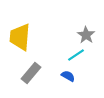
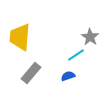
gray star: moved 4 px right, 2 px down
blue semicircle: rotated 48 degrees counterclockwise
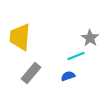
gray star: moved 1 px down
cyan line: moved 1 px down; rotated 12 degrees clockwise
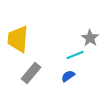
yellow trapezoid: moved 2 px left, 2 px down
cyan line: moved 1 px left, 1 px up
blue semicircle: rotated 16 degrees counterclockwise
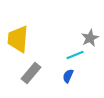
gray star: rotated 12 degrees clockwise
blue semicircle: rotated 32 degrees counterclockwise
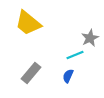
yellow trapezoid: moved 10 px right, 16 px up; rotated 56 degrees counterclockwise
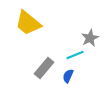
gray rectangle: moved 13 px right, 5 px up
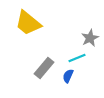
cyan line: moved 2 px right, 3 px down
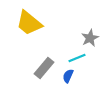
yellow trapezoid: moved 1 px right
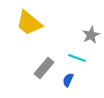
gray star: moved 1 px right, 3 px up
cyan line: rotated 42 degrees clockwise
blue semicircle: moved 4 px down
